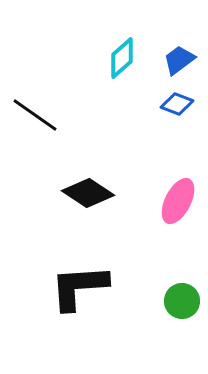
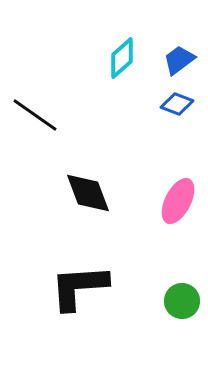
black diamond: rotated 36 degrees clockwise
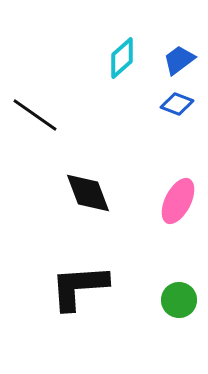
green circle: moved 3 px left, 1 px up
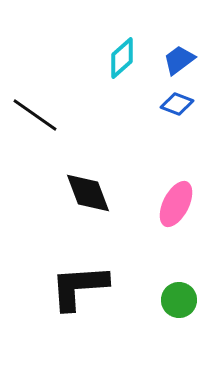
pink ellipse: moved 2 px left, 3 px down
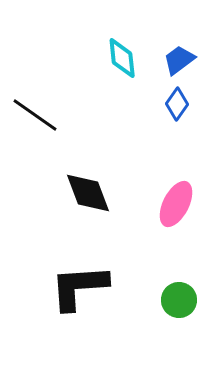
cyan diamond: rotated 54 degrees counterclockwise
blue diamond: rotated 76 degrees counterclockwise
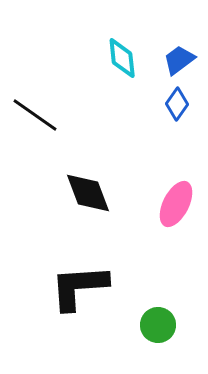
green circle: moved 21 px left, 25 px down
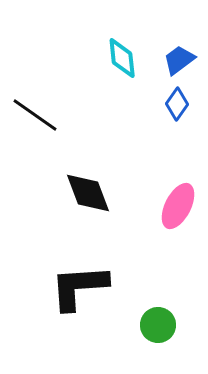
pink ellipse: moved 2 px right, 2 px down
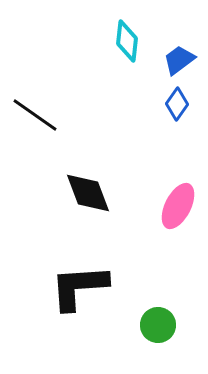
cyan diamond: moved 5 px right, 17 px up; rotated 12 degrees clockwise
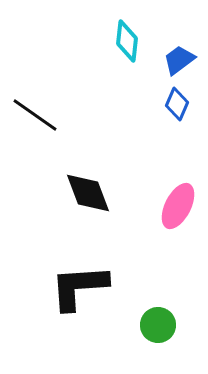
blue diamond: rotated 12 degrees counterclockwise
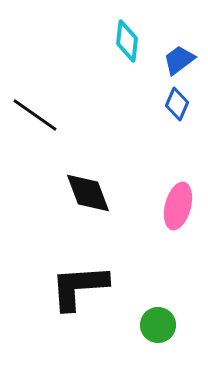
pink ellipse: rotated 12 degrees counterclockwise
